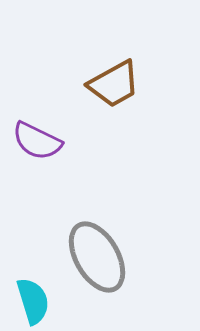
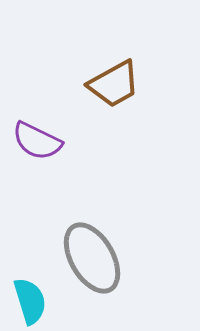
gray ellipse: moved 5 px left, 1 px down
cyan semicircle: moved 3 px left
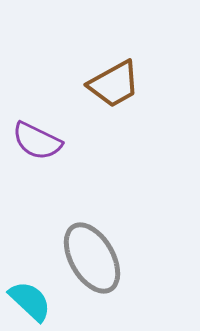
cyan semicircle: rotated 30 degrees counterclockwise
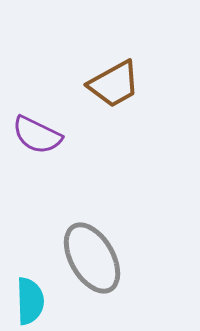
purple semicircle: moved 6 px up
cyan semicircle: rotated 45 degrees clockwise
